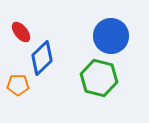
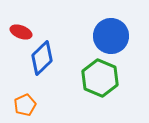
red ellipse: rotated 30 degrees counterclockwise
green hexagon: moved 1 px right; rotated 9 degrees clockwise
orange pentagon: moved 7 px right, 20 px down; rotated 25 degrees counterclockwise
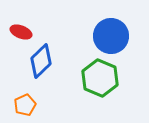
blue diamond: moved 1 px left, 3 px down
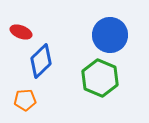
blue circle: moved 1 px left, 1 px up
orange pentagon: moved 5 px up; rotated 20 degrees clockwise
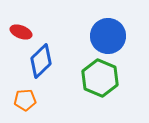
blue circle: moved 2 px left, 1 px down
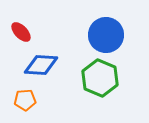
red ellipse: rotated 25 degrees clockwise
blue circle: moved 2 px left, 1 px up
blue diamond: moved 4 px down; rotated 48 degrees clockwise
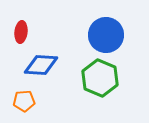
red ellipse: rotated 50 degrees clockwise
orange pentagon: moved 1 px left, 1 px down
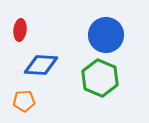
red ellipse: moved 1 px left, 2 px up
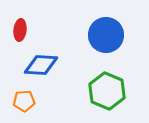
green hexagon: moved 7 px right, 13 px down
